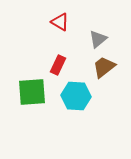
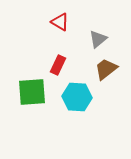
brown trapezoid: moved 2 px right, 2 px down
cyan hexagon: moved 1 px right, 1 px down
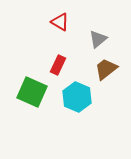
green square: rotated 28 degrees clockwise
cyan hexagon: rotated 20 degrees clockwise
